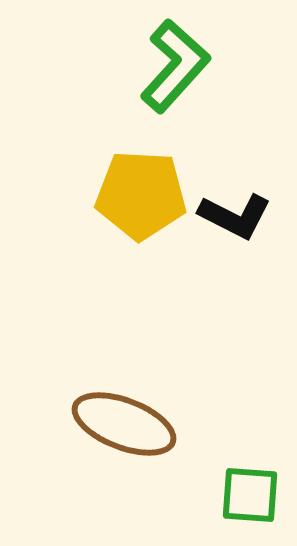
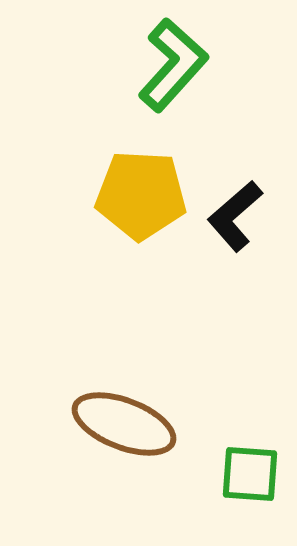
green L-shape: moved 2 px left, 1 px up
black L-shape: rotated 112 degrees clockwise
green square: moved 21 px up
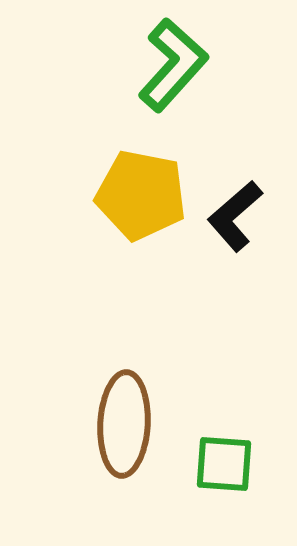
yellow pentagon: rotated 8 degrees clockwise
brown ellipse: rotated 72 degrees clockwise
green square: moved 26 px left, 10 px up
